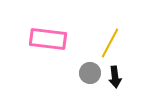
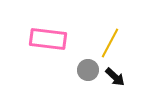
gray circle: moved 2 px left, 3 px up
black arrow: rotated 40 degrees counterclockwise
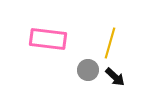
yellow line: rotated 12 degrees counterclockwise
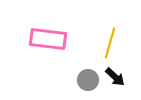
gray circle: moved 10 px down
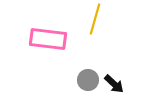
yellow line: moved 15 px left, 24 px up
black arrow: moved 1 px left, 7 px down
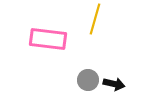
black arrow: rotated 30 degrees counterclockwise
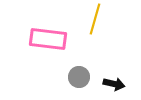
gray circle: moved 9 px left, 3 px up
